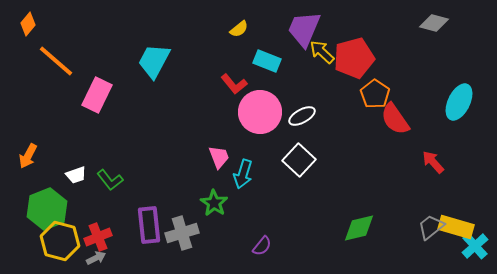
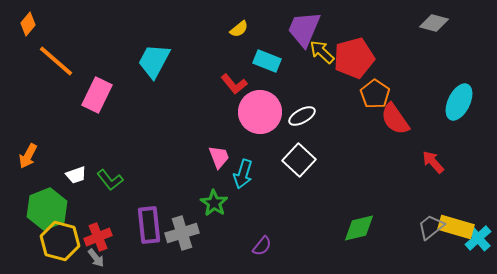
cyan cross: moved 3 px right, 8 px up
gray arrow: rotated 78 degrees clockwise
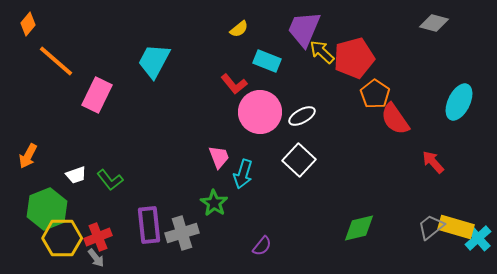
yellow hexagon: moved 2 px right, 3 px up; rotated 15 degrees counterclockwise
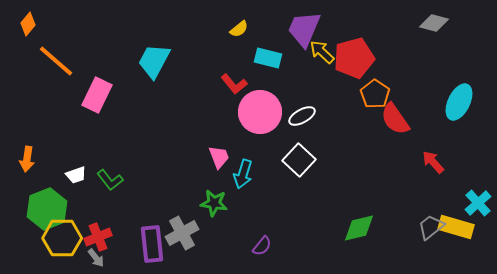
cyan rectangle: moved 1 px right, 3 px up; rotated 8 degrees counterclockwise
orange arrow: moved 1 px left, 3 px down; rotated 20 degrees counterclockwise
green star: rotated 24 degrees counterclockwise
purple rectangle: moved 3 px right, 19 px down
gray cross: rotated 12 degrees counterclockwise
cyan cross: moved 35 px up
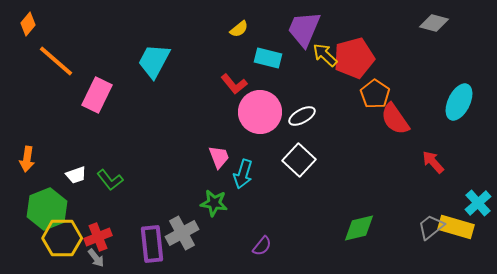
yellow arrow: moved 3 px right, 3 px down
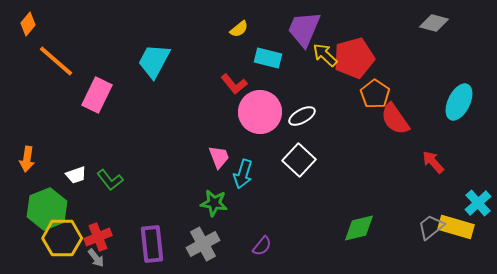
gray cross: moved 21 px right, 11 px down
